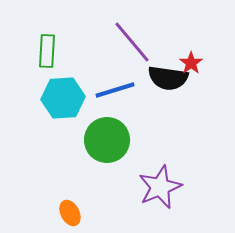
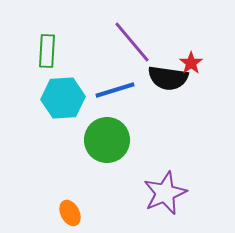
purple star: moved 5 px right, 6 px down
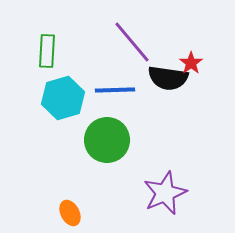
blue line: rotated 15 degrees clockwise
cyan hexagon: rotated 12 degrees counterclockwise
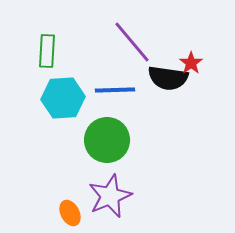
cyan hexagon: rotated 12 degrees clockwise
purple star: moved 55 px left, 3 px down
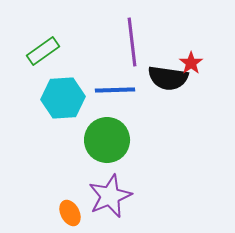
purple line: rotated 33 degrees clockwise
green rectangle: moved 4 px left; rotated 52 degrees clockwise
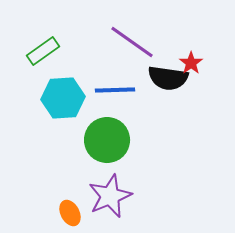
purple line: rotated 48 degrees counterclockwise
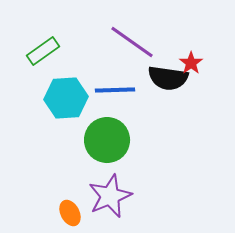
cyan hexagon: moved 3 px right
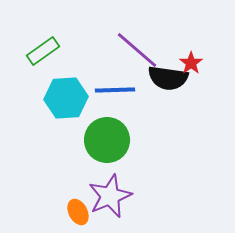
purple line: moved 5 px right, 8 px down; rotated 6 degrees clockwise
orange ellipse: moved 8 px right, 1 px up
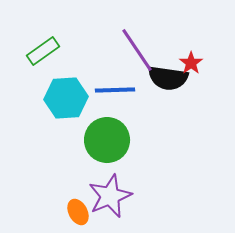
purple line: rotated 15 degrees clockwise
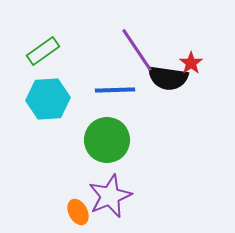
cyan hexagon: moved 18 px left, 1 px down
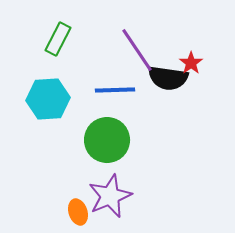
green rectangle: moved 15 px right, 12 px up; rotated 28 degrees counterclockwise
orange ellipse: rotated 10 degrees clockwise
